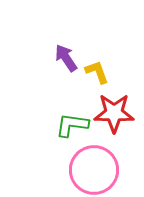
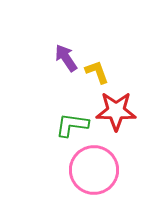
red star: moved 2 px right, 2 px up
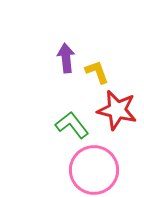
purple arrow: rotated 28 degrees clockwise
red star: moved 1 px right, 1 px up; rotated 12 degrees clockwise
green L-shape: rotated 44 degrees clockwise
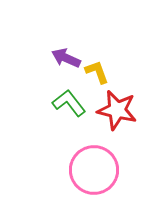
purple arrow: rotated 60 degrees counterclockwise
green L-shape: moved 3 px left, 22 px up
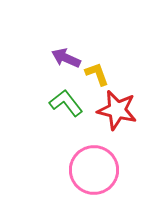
yellow L-shape: moved 2 px down
green L-shape: moved 3 px left
